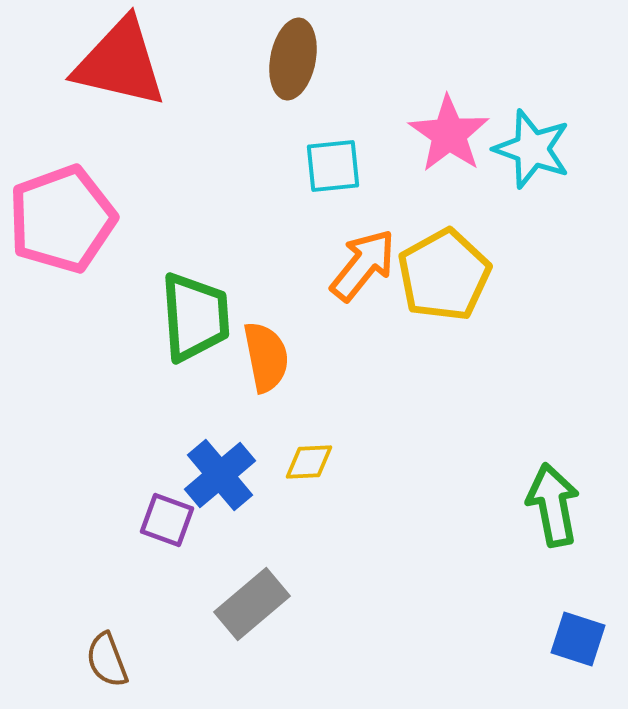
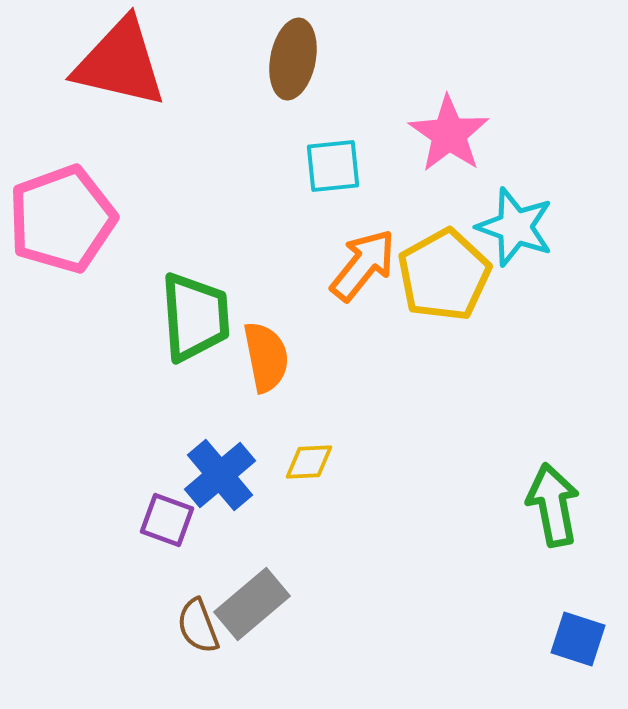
cyan star: moved 17 px left, 78 px down
brown semicircle: moved 91 px right, 34 px up
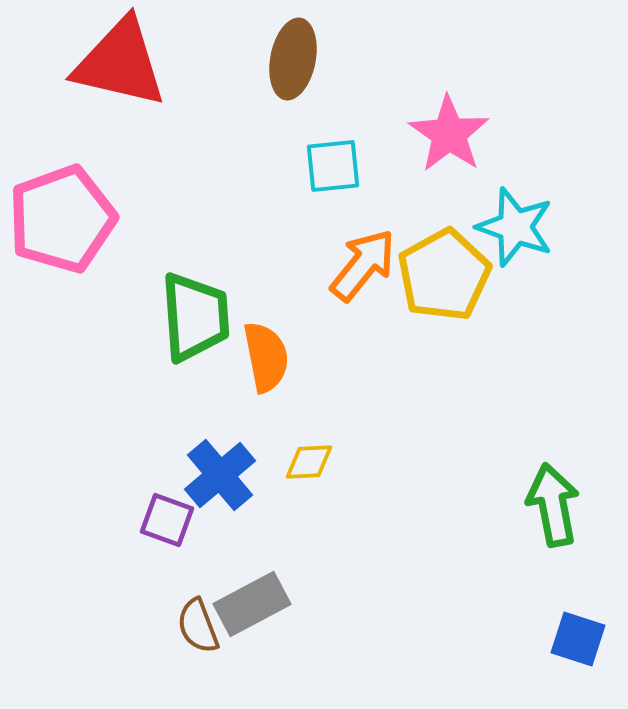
gray rectangle: rotated 12 degrees clockwise
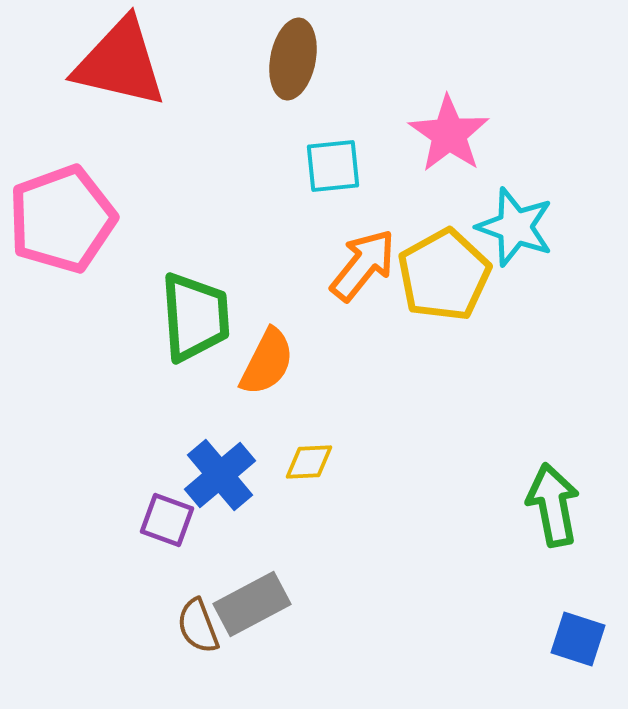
orange semicircle: moved 1 px right, 5 px down; rotated 38 degrees clockwise
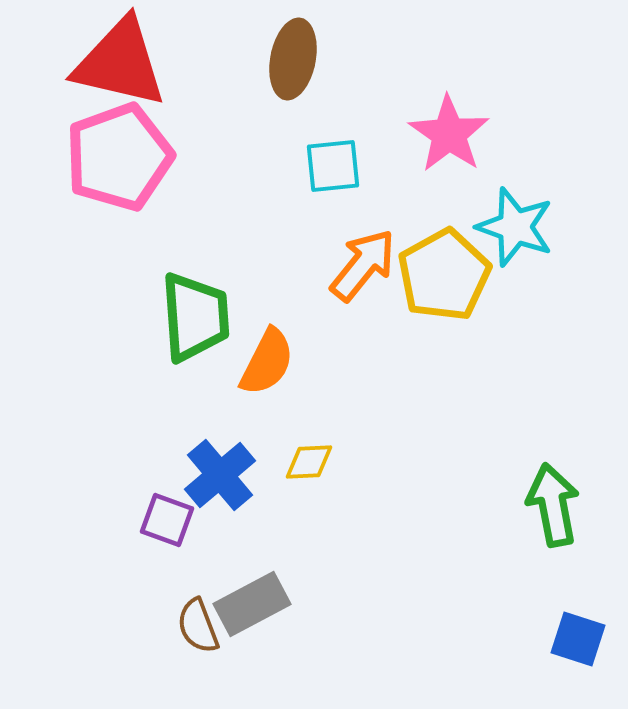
pink pentagon: moved 57 px right, 62 px up
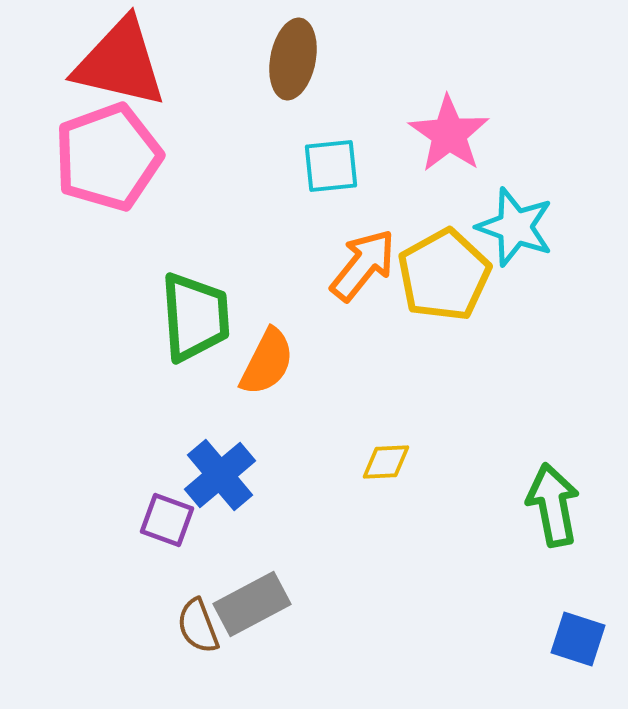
pink pentagon: moved 11 px left
cyan square: moved 2 px left
yellow diamond: moved 77 px right
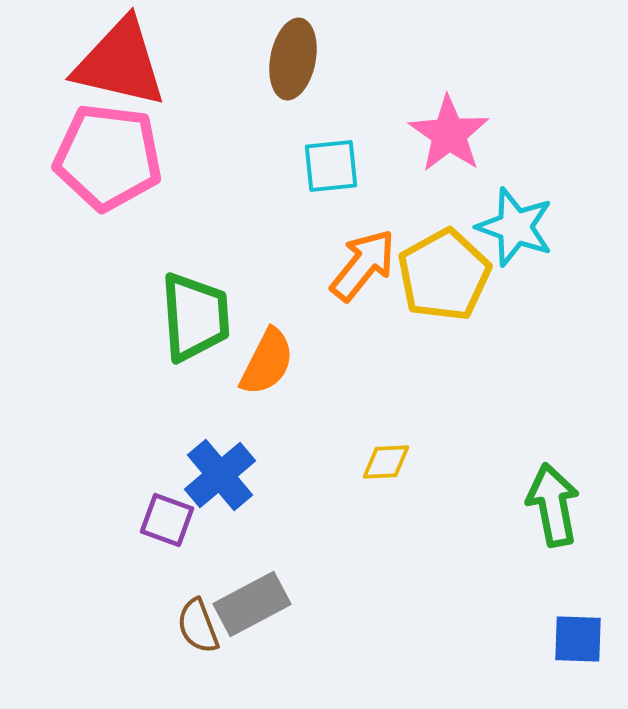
pink pentagon: rotated 27 degrees clockwise
blue square: rotated 16 degrees counterclockwise
